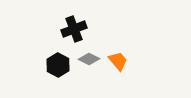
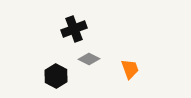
orange trapezoid: moved 12 px right, 8 px down; rotated 20 degrees clockwise
black hexagon: moved 2 px left, 11 px down
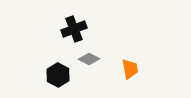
orange trapezoid: rotated 10 degrees clockwise
black hexagon: moved 2 px right, 1 px up
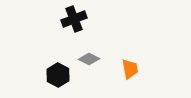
black cross: moved 10 px up
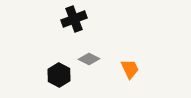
orange trapezoid: rotated 15 degrees counterclockwise
black hexagon: moved 1 px right
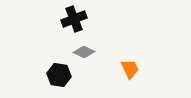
gray diamond: moved 5 px left, 7 px up
black hexagon: rotated 20 degrees counterclockwise
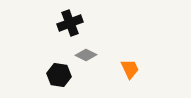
black cross: moved 4 px left, 4 px down
gray diamond: moved 2 px right, 3 px down
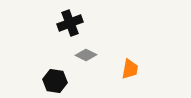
orange trapezoid: rotated 35 degrees clockwise
black hexagon: moved 4 px left, 6 px down
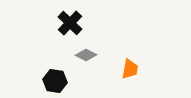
black cross: rotated 25 degrees counterclockwise
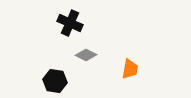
black cross: rotated 20 degrees counterclockwise
